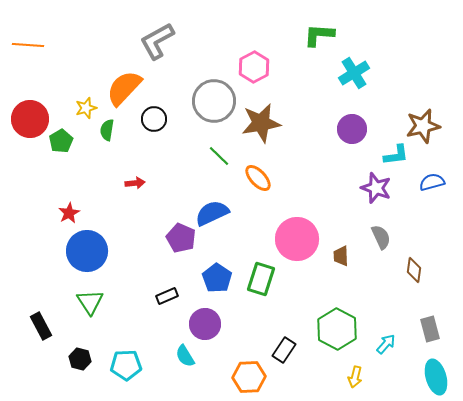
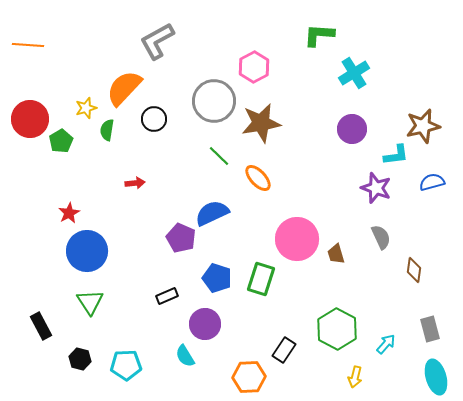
brown trapezoid at (341, 256): moved 5 px left, 2 px up; rotated 15 degrees counterclockwise
blue pentagon at (217, 278): rotated 16 degrees counterclockwise
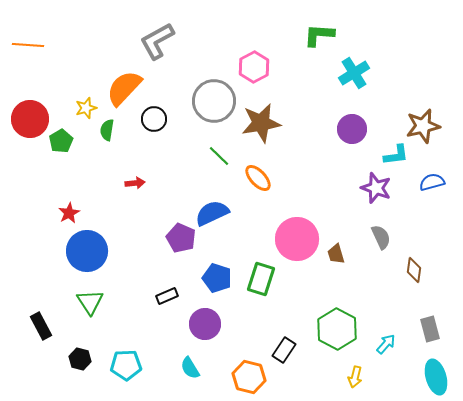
cyan semicircle at (185, 356): moved 5 px right, 12 px down
orange hexagon at (249, 377): rotated 16 degrees clockwise
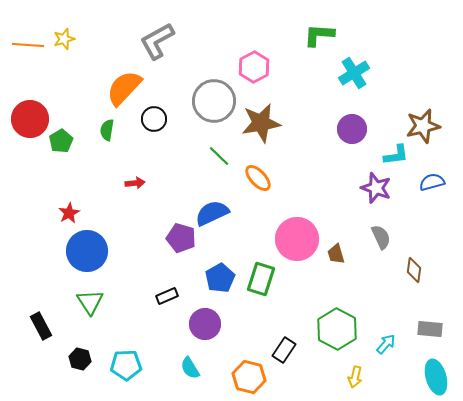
yellow star at (86, 108): moved 22 px left, 69 px up
purple pentagon at (181, 238): rotated 8 degrees counterclockwise
blue pentagon at (217, 278): moved 3 px right; rotated 24 degrees clockwise
gray rectangle at (430, 329): rotated 70 degrees counterclockwise
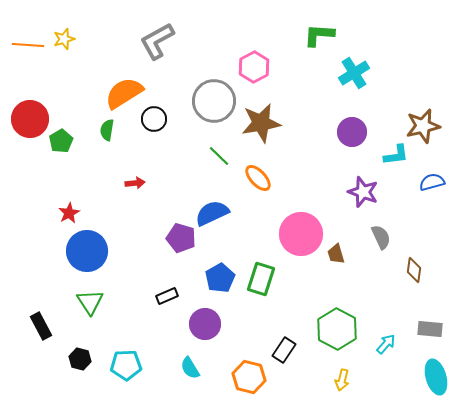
orange semicircle at (124, 88): moved 5 px down; rotated 15 degrees clockwise
purple circle at (352, 129): moved 3 px down
purple star at (376, 188): moved 13 px left, 4 px down
pink circle at (297, 239): moved 4 px right, 5 px up
yellow arrow at (355, 377): moved 13 px left, 3 px down
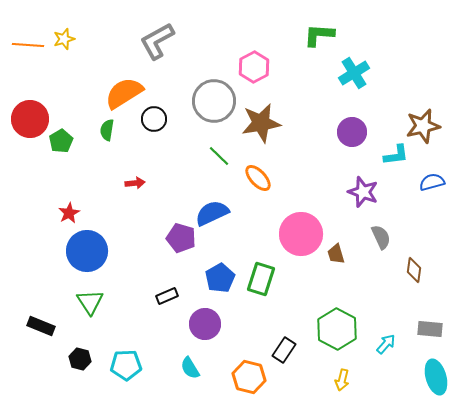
black rectangle at (41, 326): rotated 40 degrees counterclockwise
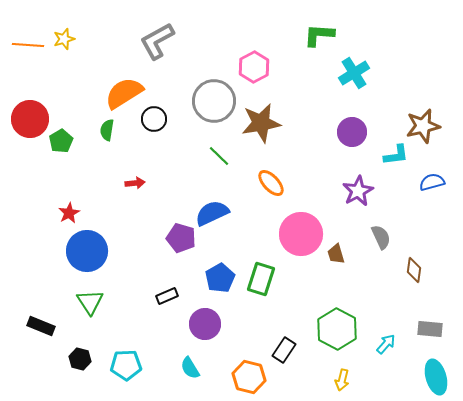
orange ellipse at (258, 178): moved 13 px right, 5 px down
purple star at (363, 192): moved 5 px left, 1 px up; rotated 24 degrees clockwise
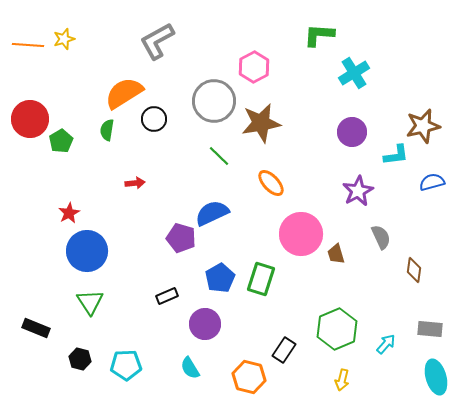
black rectangle at (41, 326): moved 5 px left, 2 px down
green hexagon at (337, 329): rotated 9 degrees clockwise
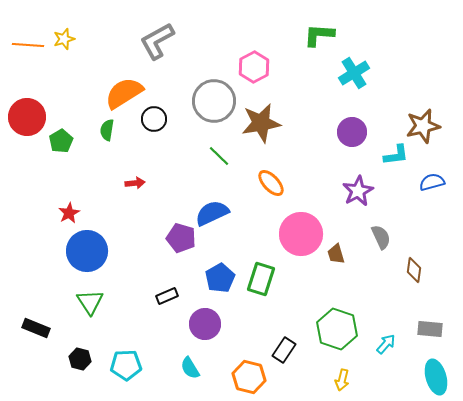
red circle at (30, 119): moved 3 px left, 2 px up
green hexagon at (337, 329): rotated 18 degrees counterclockwise
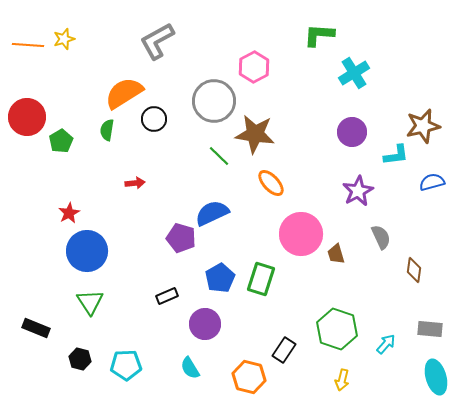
brown star at (261, 123): moved 6 px left, 11 px down; rotated 18 degrees clockwise
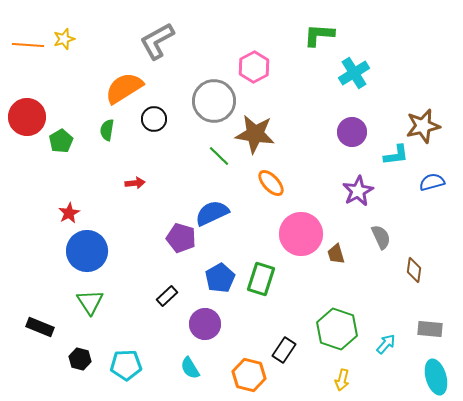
orange semicircle at (124, 93): moved 5 px up
black rectangle at (167, 296): rotated 20 degrees counterclockwise
black rectangle at (36, 328): moved 4 px right, 1 px up
orange hexagon at (249, 377): moved 2 px up
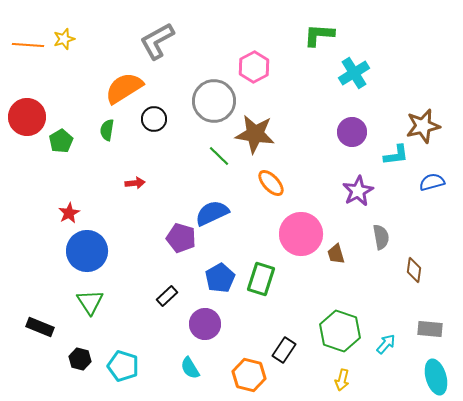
gray semicircle at (381, 237): rotated 15 degrees clockwise
green hexagon at (337, 329): moved 3 px right, 2 px down
cyan pentagon at (126, 365): moved 3 px left, 1 px down; rotated 20 degrees clockwise
